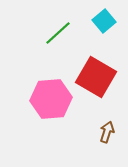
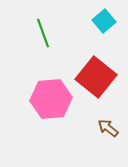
green line: moved 15 px left; rotated 68 degrees counterclockwise
red square: rotated 9 degrees clockwise
brown arrow: moved 1 px right, 4 px up; rotated 70 degrees counterclockwise
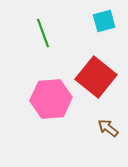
cyan square: rotated 25 degrees clockwise
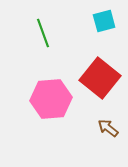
red square: moved 4 px right, 1 px down
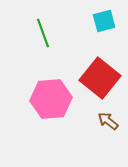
brown arrow: moved 7 px up
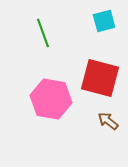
red square: rotated 24 degrees counterclockwise
pink hexagon: rotated 15 degrees clockwise
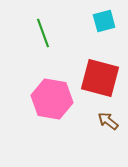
pink hexagon: moved 1 px right
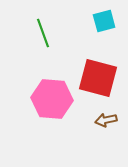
red square: moved 2 px left
pink hexagon: rotated 6 degrees counterclockwise
brown arrow: moved 2 px left, 1 px up; rotated 50 degrees counterclockwise
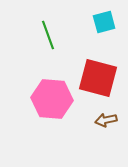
cyan square: moved 1 px down
green line: moved 5 px right, 2 px down
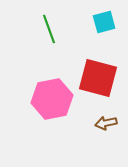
green line: moved 1 px right, 6 px up
pink hexagon: rotated 15 degrees counterclockwise
brown arrow: moved 3 px down
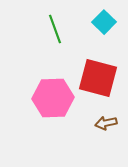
cyan square: rotated 30 degrees counterclockwise
green line: moved 6 px right
pink hexagon: moved 1 px right, 1 px up; rotated 9 degrees clockwise
